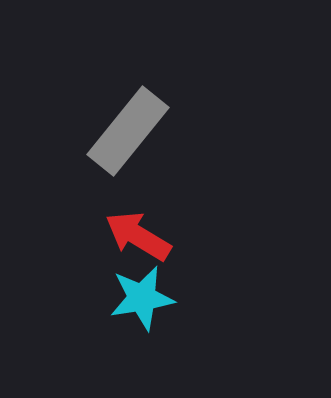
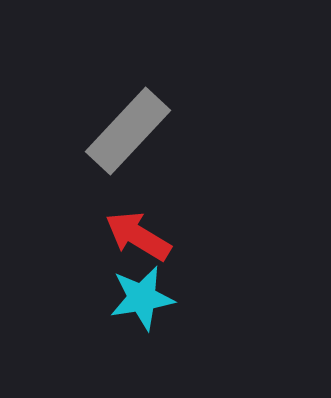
gray rectangle: rotated 4 degrees clockwise
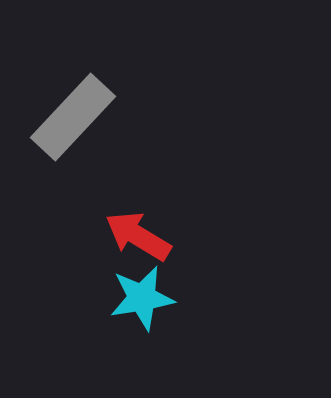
gray rectangle: moved 55 px left, 14 px up
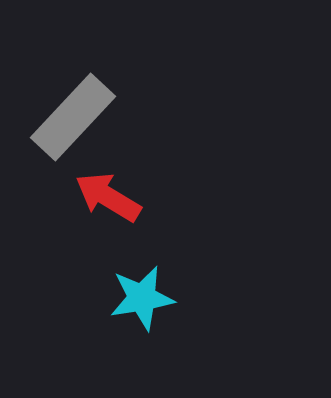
red arrow: moved 30 px left, 39 px up
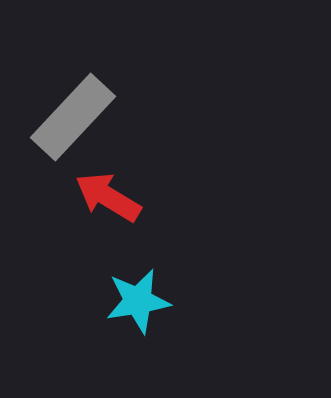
cyan star: moved 4 px left, 3 px down
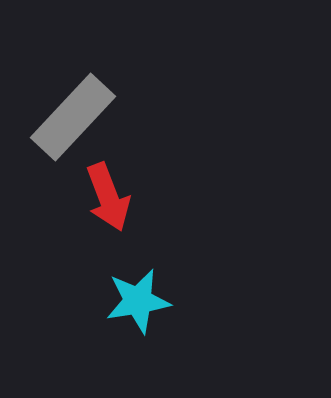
red arrow: rotated 142 degrees counterclockwise
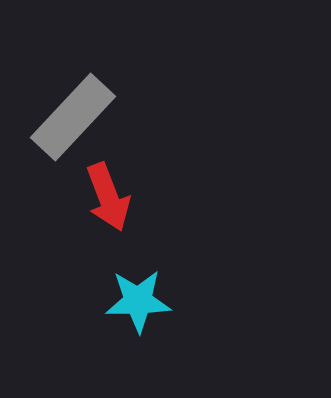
cyan star: rotated 8 degrees clockwise
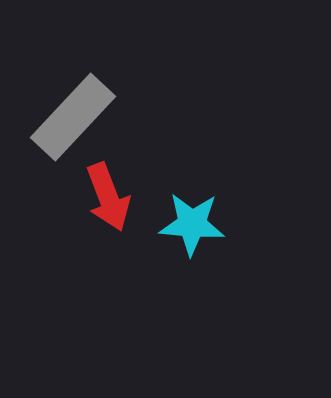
cyan star: moved 54 px right, 77 px up; rotated 6 degrees clockwise
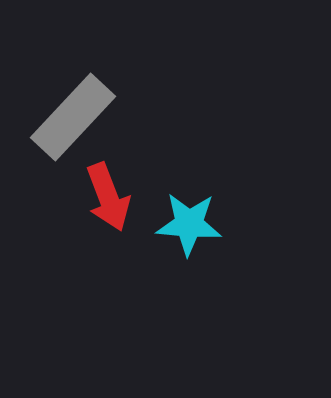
cyan star: moved 3 px left
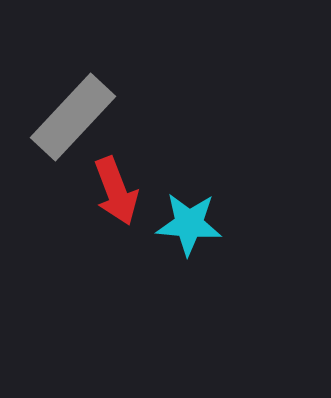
red arrow: moved 8 px right, 6 px up
